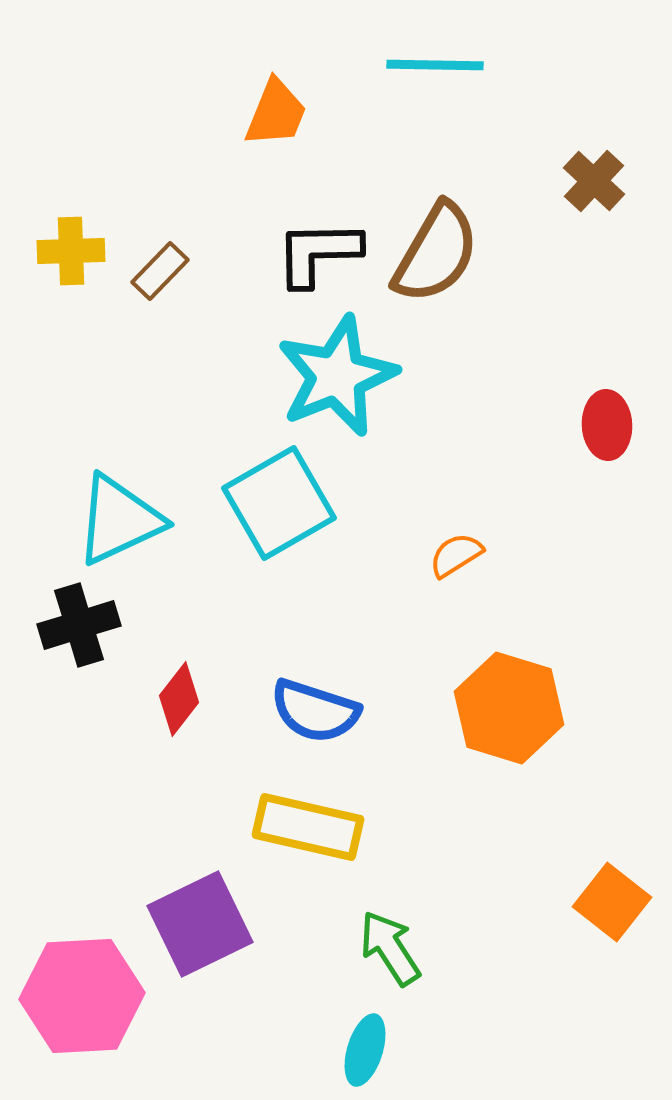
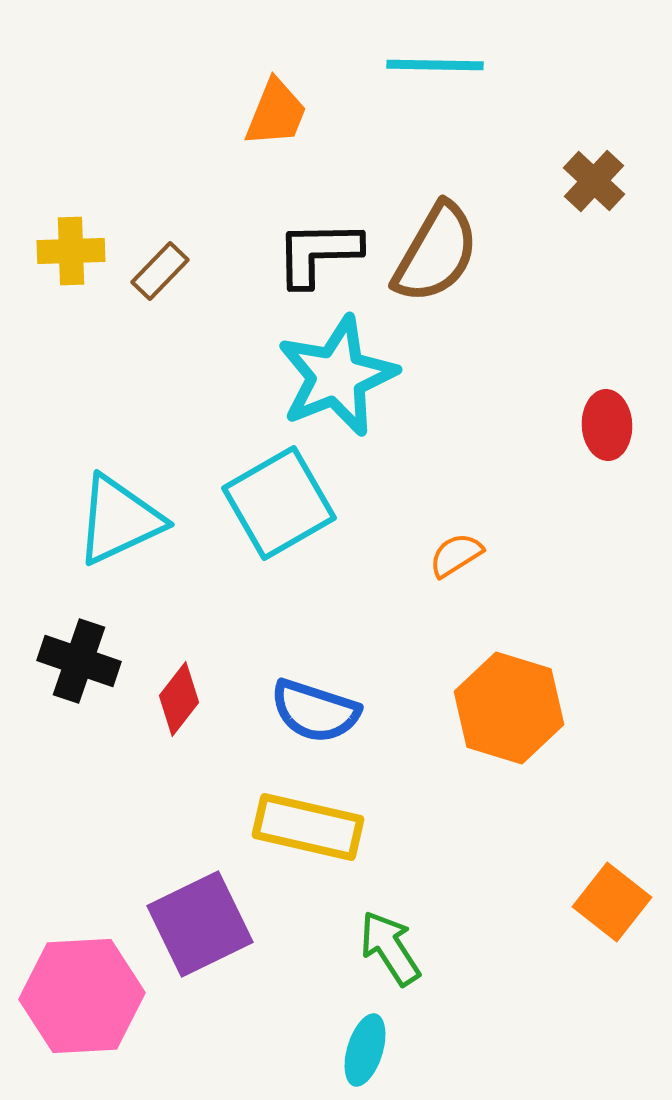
black cross: moved 36 px down; rotated 36 degrees clockwise
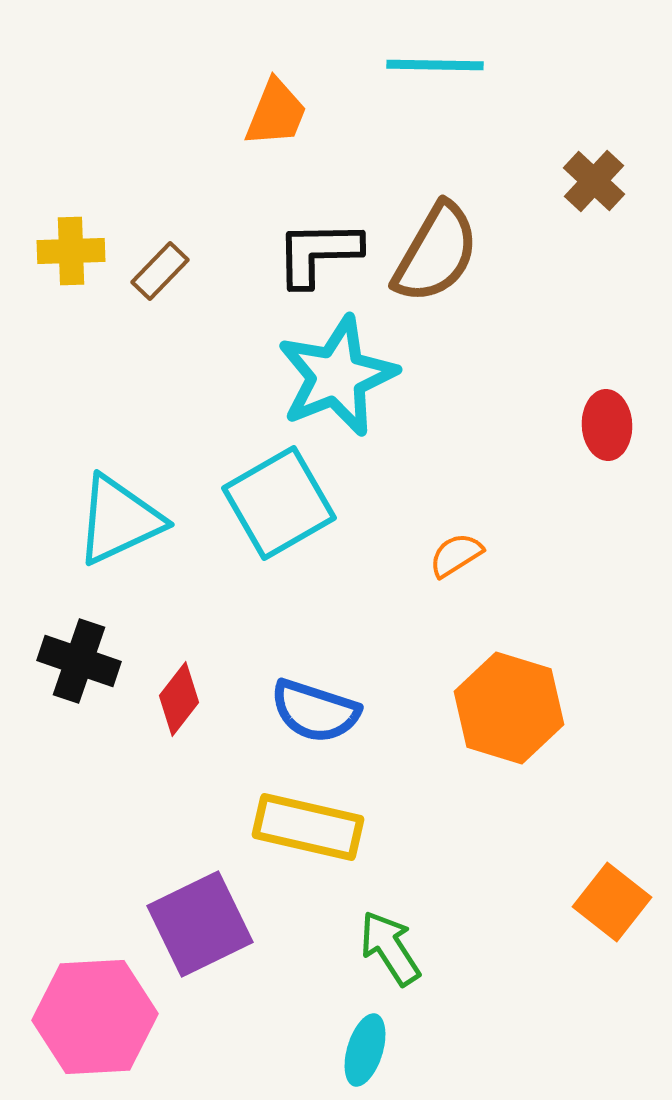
pink hexagon: moved 13 px right, 21 px down
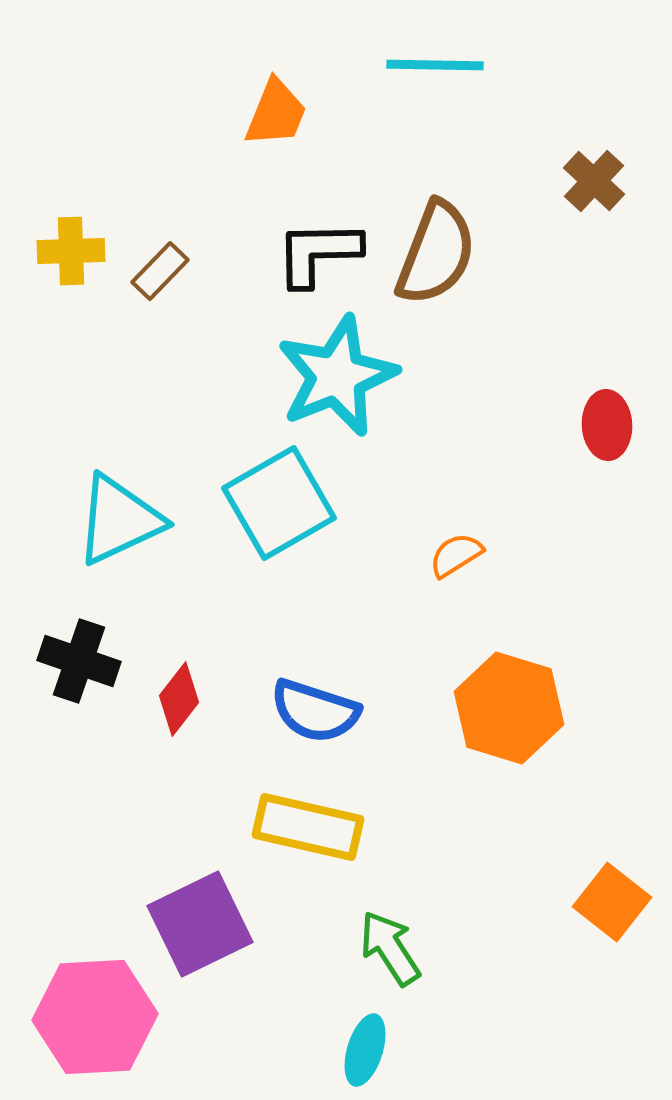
brown semicircle: rotated 9 degrees counterclockwise
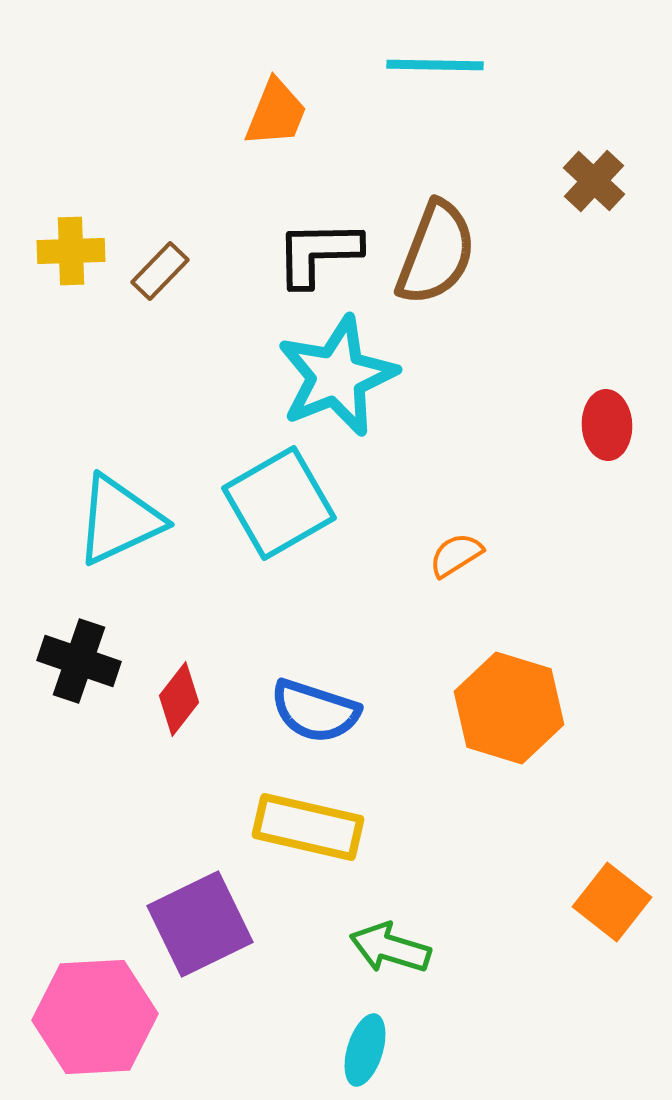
green arrow: rotated 40 degrees counterclockwise
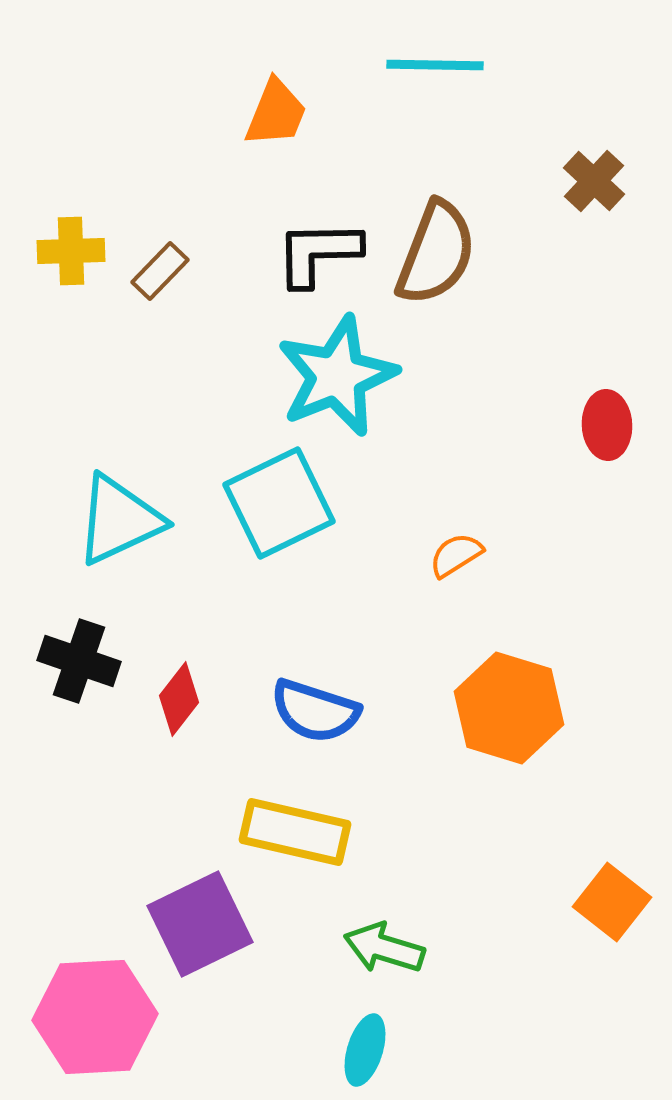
cyan square: rotated 4 degrees clockwise
yellow rectangle: moved 13 px left, 5 px down
green arrow: moved 6 px left
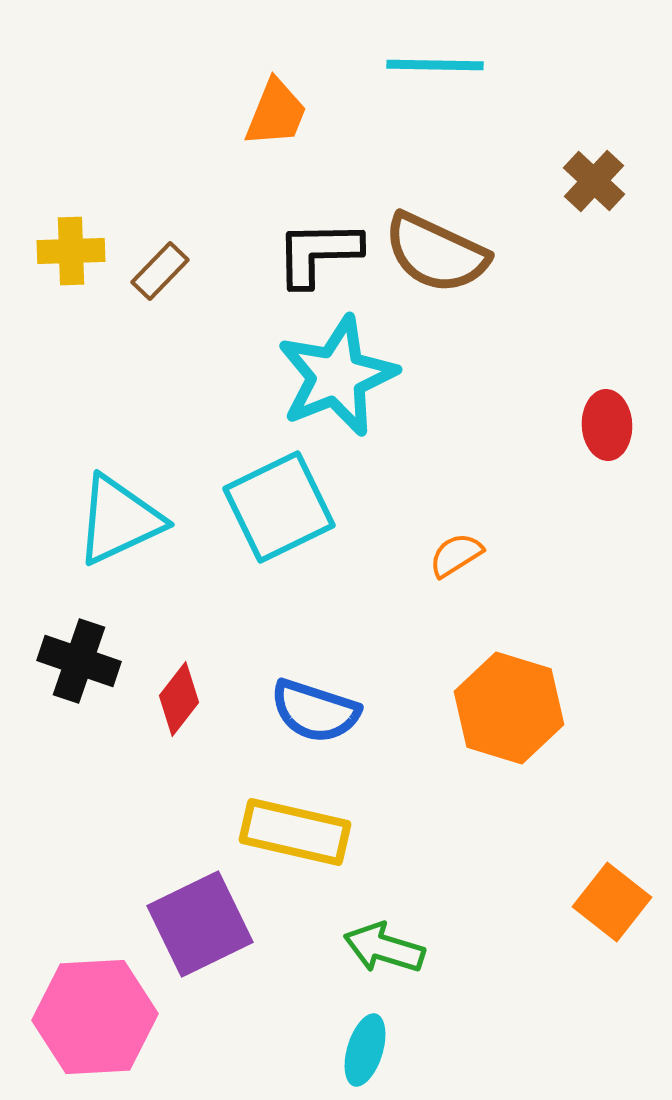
brown semicircle: rotated 94 degrees clockwise
cyan square: moved 4 px down
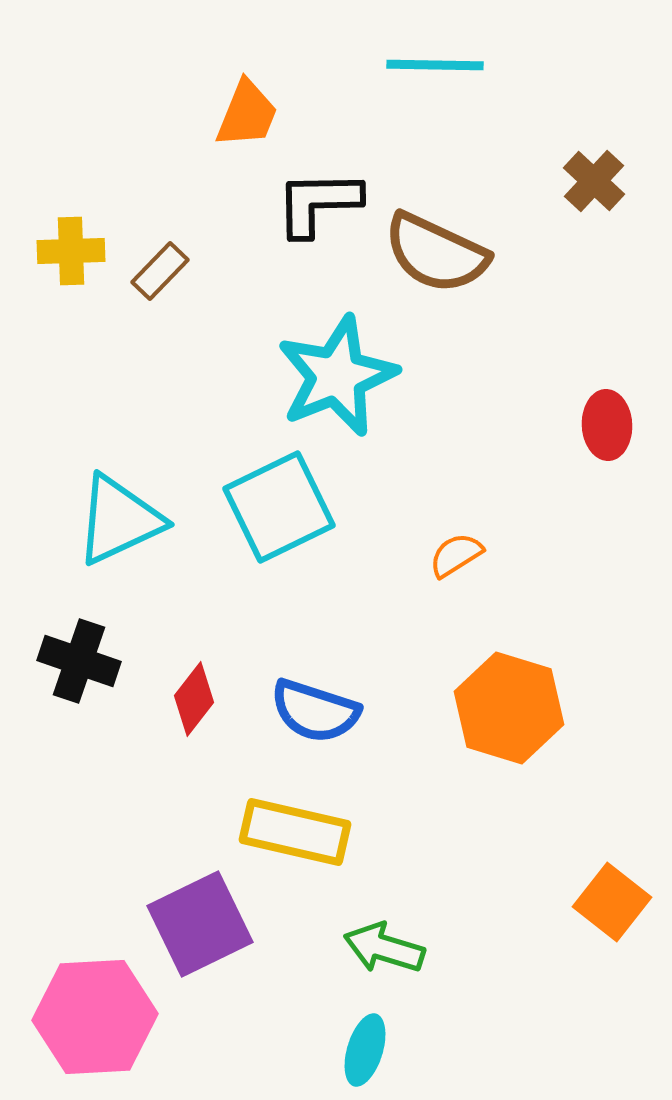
orange trapezoid: moved 29 px left, 1 px down
black L-shape: moved 50 px up
red diamond: moved 15 px right
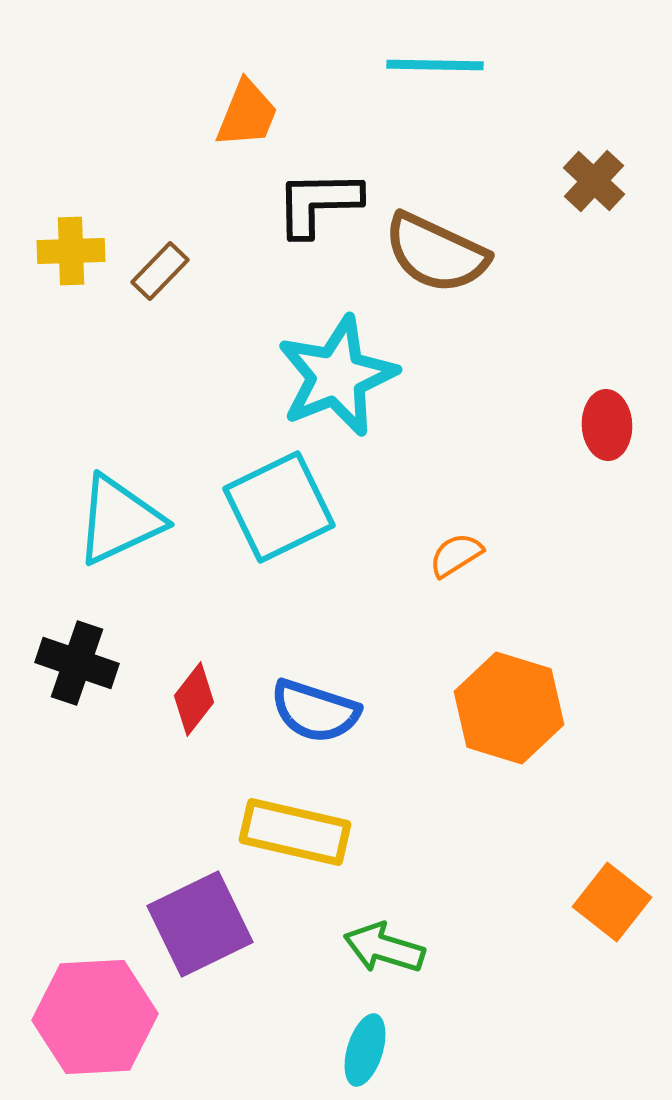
black cross: moved 2 px left, 2 px down
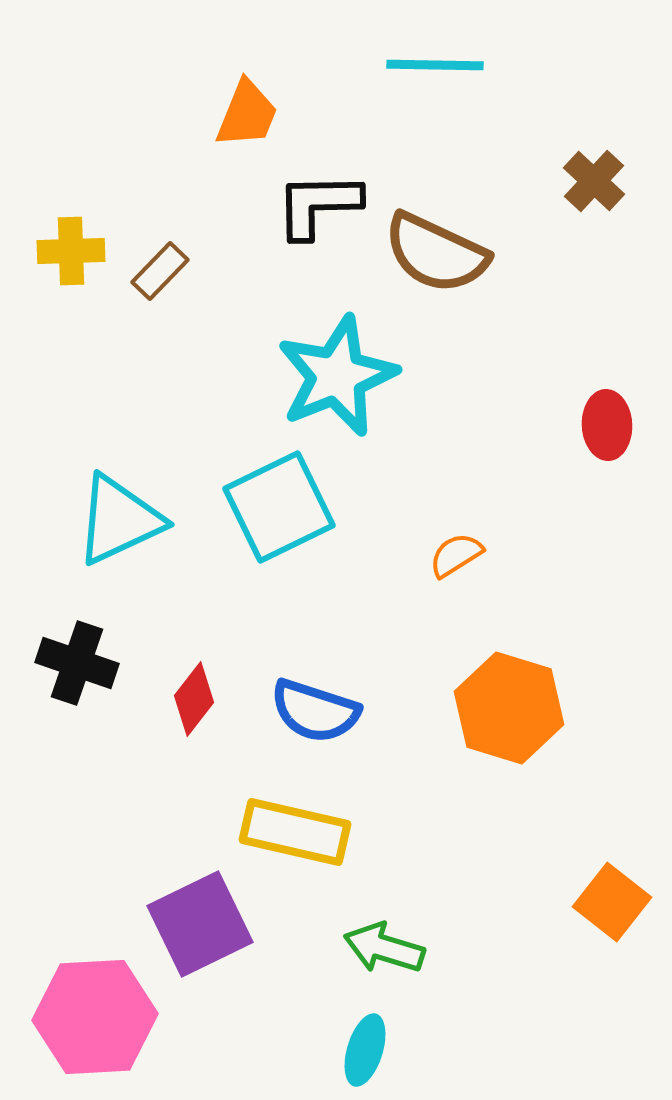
black L-shape: moved 2 px down
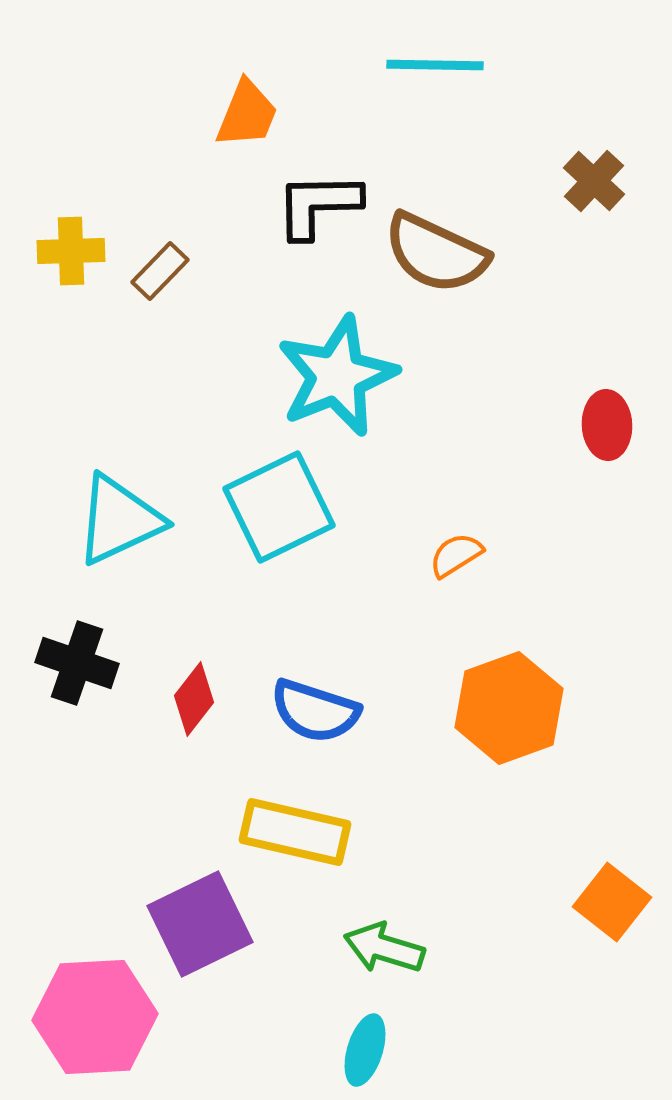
orange hexagon: rotated 23 degrees clockwise
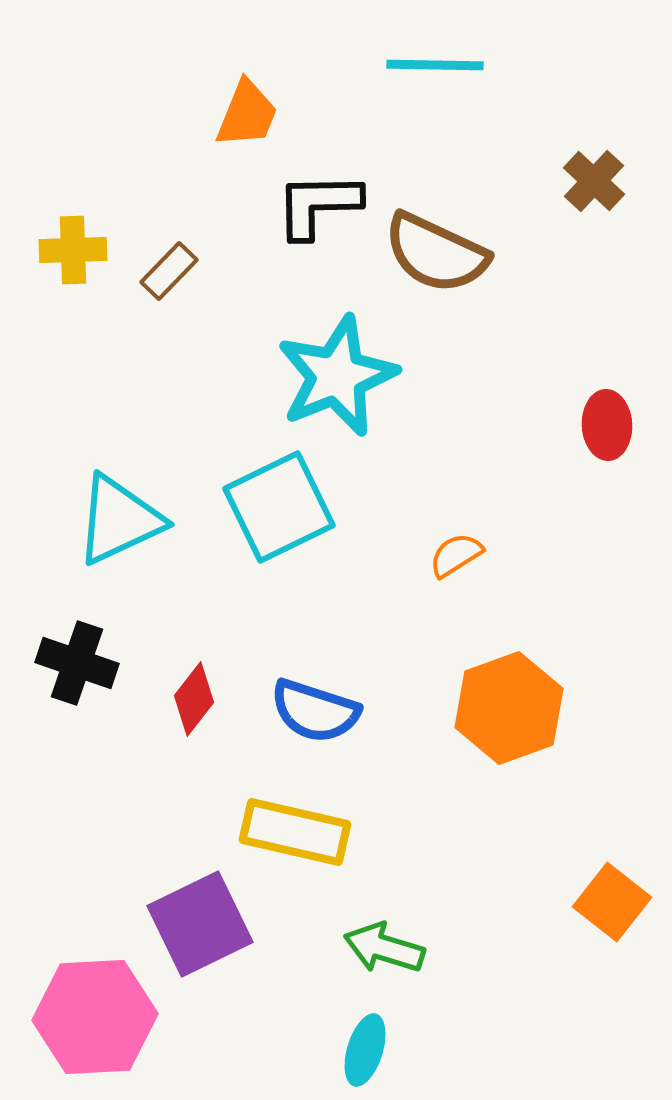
yellow cross: moved 2 px right, 1 px up
brown rectangle: moved 9 px right
